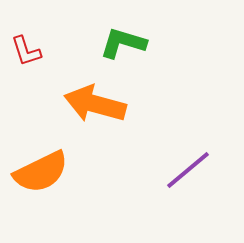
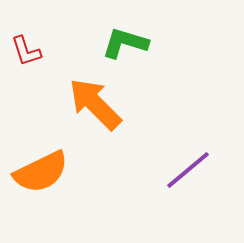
green L-shape: moved 2 px right
orange arrow: rotated 30 degrees clockwise
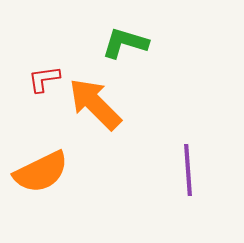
red L-shape: moved 18 px right, 28 px down; rotated 100 degrees clockwise
purple line: rotated 54 degrees counterclockwise
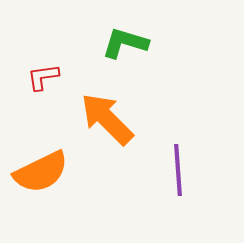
red L-shape: moved 1 px left, 2 px up
orange arrow: moved 12 px right, 15 px down
purple line: moved 10 px left
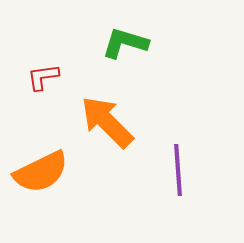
orange arrow: moved 3 px down
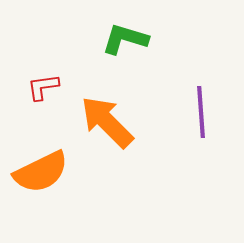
green L-shape: moved 4 px up
red L-shape: moved 10 px down
purple line: moved 23 px right, 58 px up
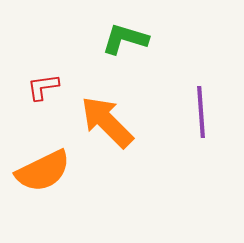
orange semicircle: moved 2 px right, 1 px up
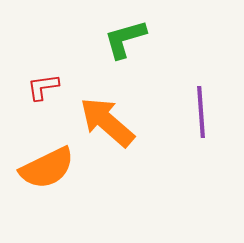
green L-shape: rotated 33 degrees counterclockwise
orange arrow: rotated 4 degrees counterclockwise
orange semicircle: moved 4 px right, 3 px up
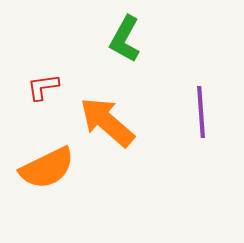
green L-shape: rotated 45 degrees counterclockwise
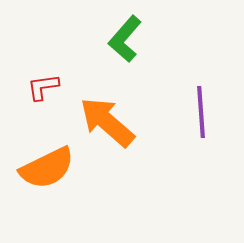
green L-shape: rotated 12 degrees clockwise
